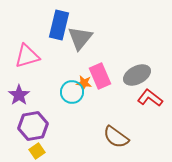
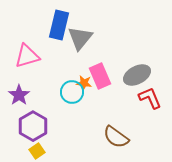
red L-shape: rotated 30 degrees clockwise
purple hexagon: rotated 20 degrees counterclockwise
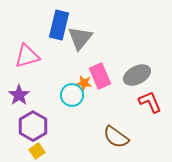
cyan circle: moved 3 px down
red L-shape: moved 4 px down
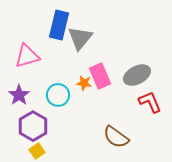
cyan circle: moved 14 px left
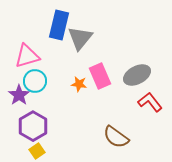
orange star: moved 5 px left, 1 px down
cyan circle: moved 23 px left, 14 px up
red L-shape: rotated 15 degrees counterclockwise
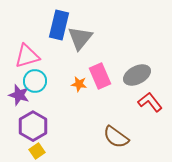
purple star: rotated 20 degrees counterclockwise
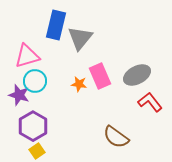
blue rectangle: moved 3 px left
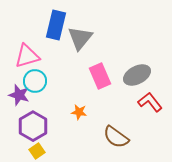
orange star: moved 28 px down
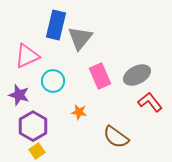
pink triangle: rotated 8 degrees counterclockwise
cyan circle: moved 18 px right
